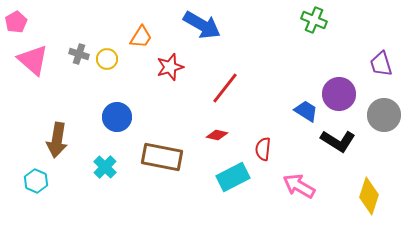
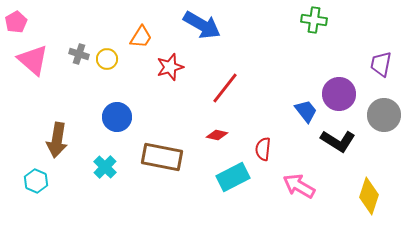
green cross: rotated 15 degrees counterclockwise
purple trapezoid: rotated 28 degrees clockwise
blue trapezoid: rotated 20 degrees clockwise
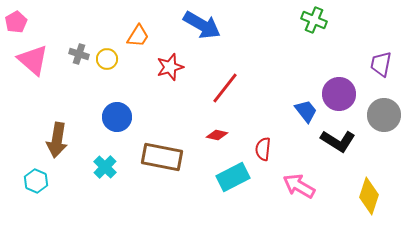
green cross: rotated 15 degrees clockwise
orange trapezoid: moved 3 px left, 1 px up
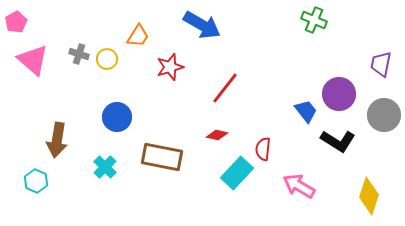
cyan rectangle: moved 4 px right, 4 px up; rotated 20 degrees counterclockwise
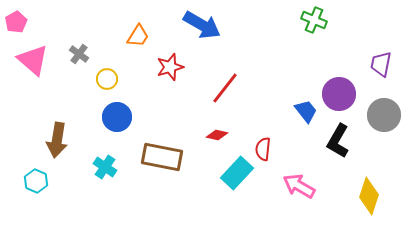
gray cross: rotated 18 degrees clockwise
yellow circle: moved 20 px down
black L-shape: rotated 88 degrees clockwise
cyan cross: rotated 10 degrees counterclockwise
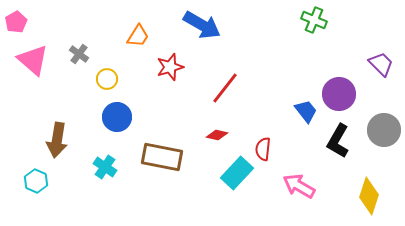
purple trapezoid: rotated 124 degrees clockwise
gray circle: moved 15 px down
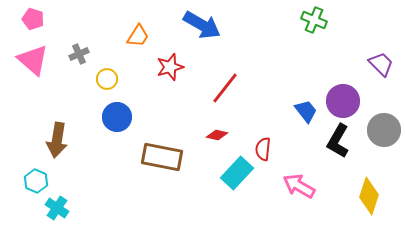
pink pentagon: moved 17 px right, 3 px up; rotated 25 degrees counterclockwise
gray cross: rotated 30 degrees clockwise
purple circle: moved 4 px right, 7 px down
cyan cross: moved 48 px left, 41 px down
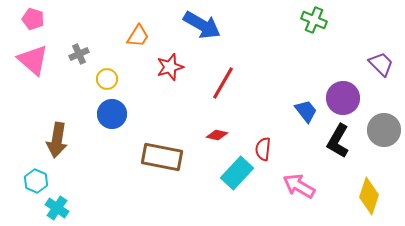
red line: moved 2 px left, 5 px up; rotated 8 degrees counterclockwise
purple circle: moved 3 px up
blue circle: moved 5 px left, 3 px up
